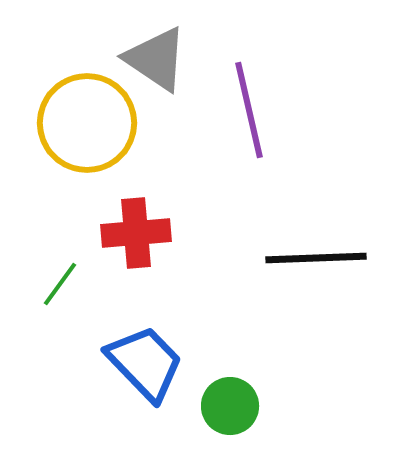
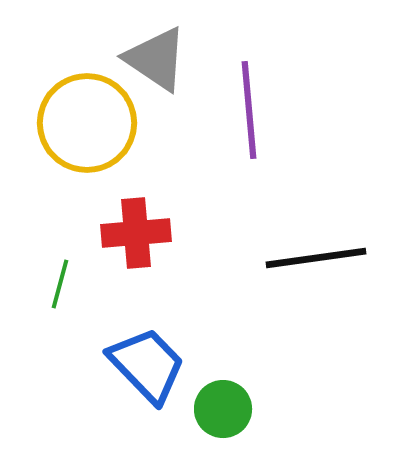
purple line: rotated 8 degrees clockwise
black line: rotated 6 degrees counterclockwise
green line: rotated 21 degrees counterclockwise
blue trapezoid: moved 2 px right, 2 px down
green circle: moved 7 px left, 3 px down
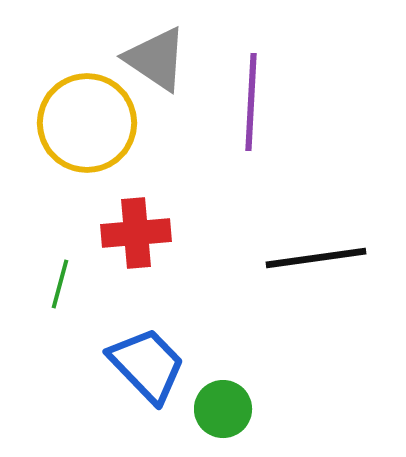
purple line: moved 2 px right, 8 px up; rotated 8 degrees clockwise
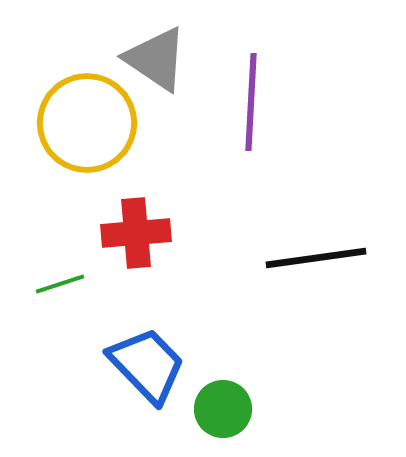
green line: rotated 57 degrees clockwise
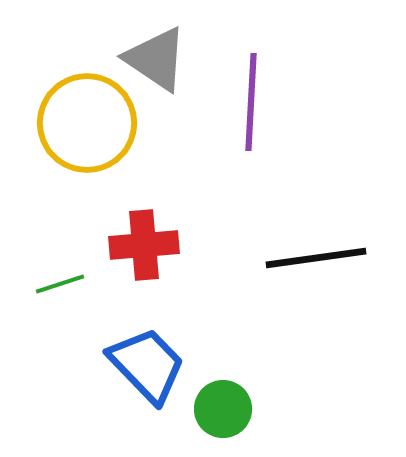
red cross: moved 8 px right, 12 px down
